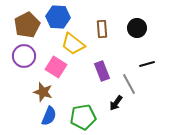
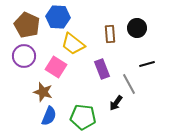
brown pentagon: rotated 20 degrees counterclockwise
brown rectangle: moved 8 px right, 5 px down
purple rectangle: moved 2 px up
green pentagon: rotated 15 degrees clockwise
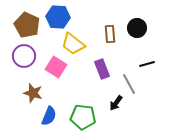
brown star: moved 10 px left, 1 px down
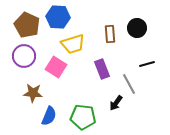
yellow trapezoid: rotated 55 degrees counterclockwise
brown star: rotated 12 degrees counterclockwise
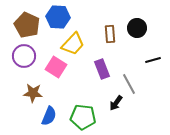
yellow trapezoid: rotated 30 degrees counterclockwise
black line: moved 6 px right, 4 px up
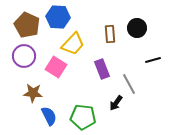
blue semicircle: rotated 48 degrees counterclockwise
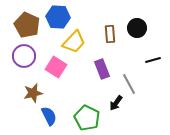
yellow trapezoid: moved 1 px right, 2 px up
brown star: rotated 18 degrees counterclockwise
green pentagon: moved 4 px right, 1 px down; rotated 20 degrees clockwise
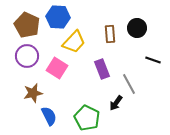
purple circle: moved 3 px right
black line: rotated 35 degrees clockwise
pink square: moved 1 px right, 1 px down
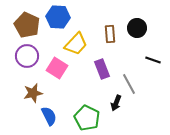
yellow trapezoid: moved 2 px right, 2 px down
black arrow: rotated 14 degrees counterclockwise
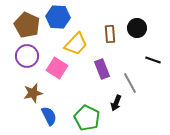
gray line: moved 1 px right, 1 px up
